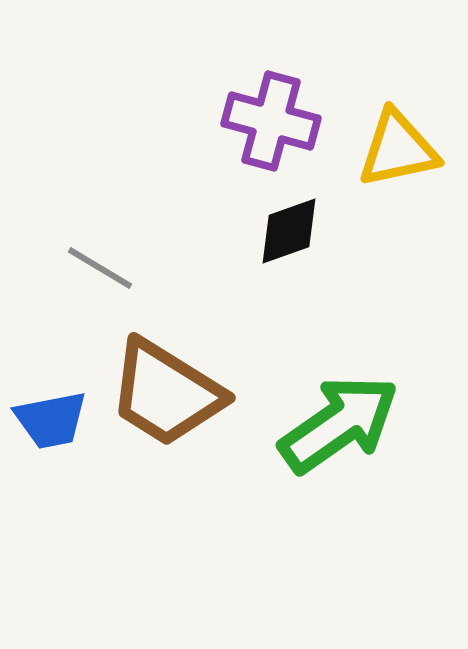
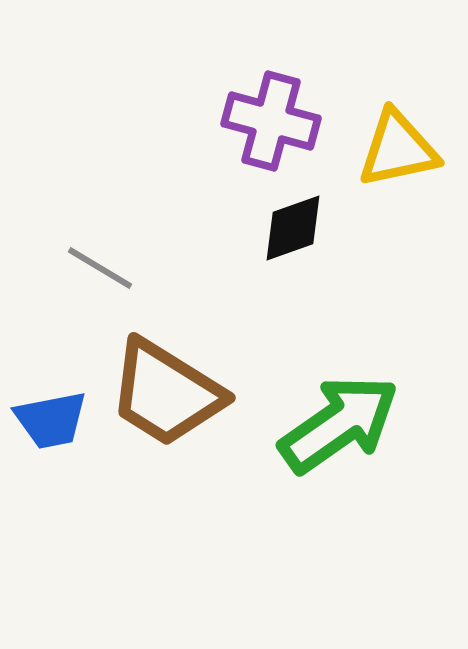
black diamond: moved 4 px right, 3 px up
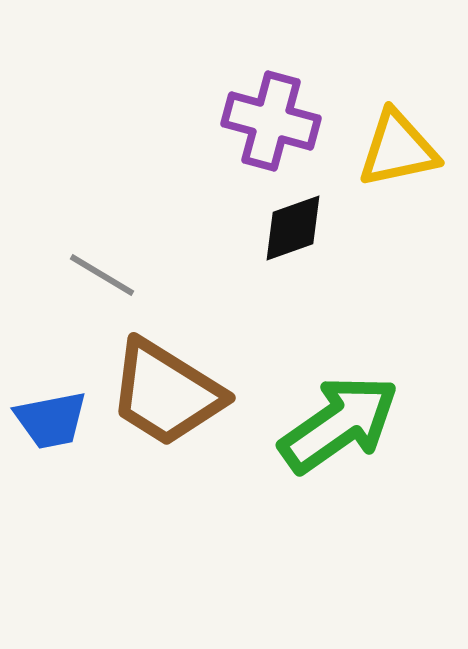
gray line: moved 2 px right, 7 px down
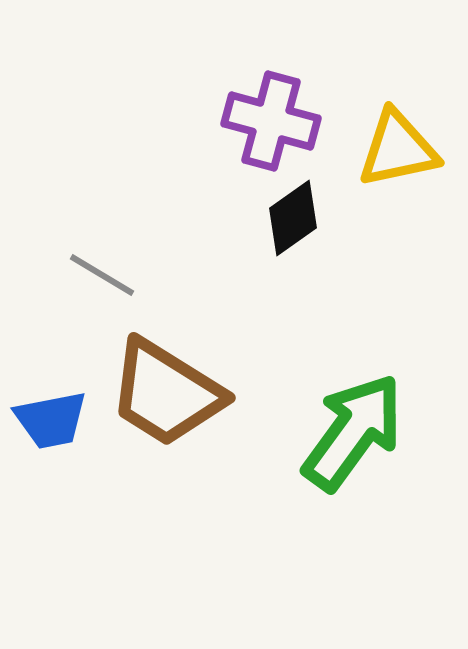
black diamond: moved 10 px up; rotated 16 degrees counterclockwise
green arrow: moved 14 px right, 8 px down; rotated 19 degrees counterclockwise
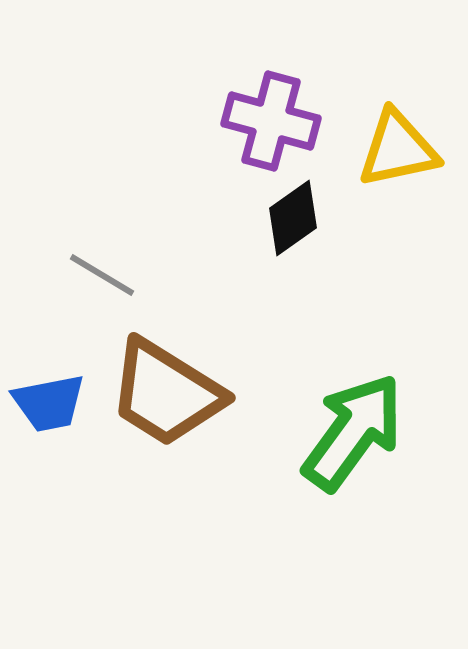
blue trapezoid: moved 2 px left, 17 px up
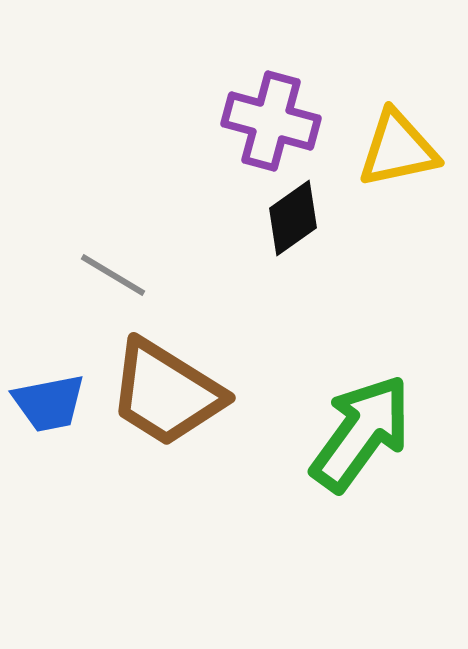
gray line: moved 11 px right
green arrow: moved 8 px right, 1 px down
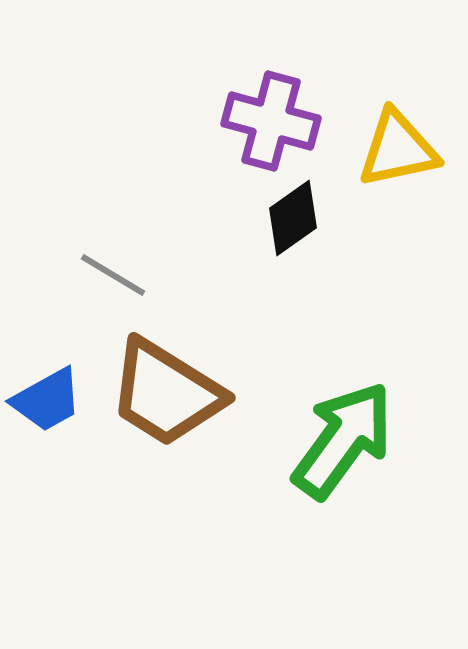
blue trapezoid: moved 2 px left, 3 px up; rotated 18 degrees counterclockwise
green arrow: moved 18 px left, 7 px down
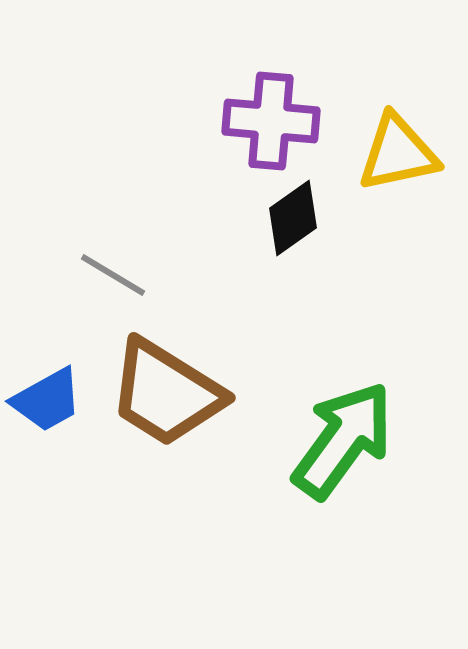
purple cross: rotated 10 degrees counterclockwise
yellow triangle: moved 4 px down
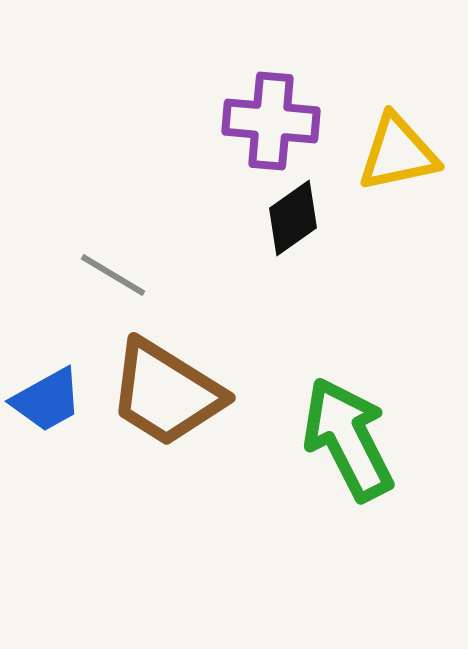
green arrow: moved 5 px right, 1 px up; rotated 63 degrees counterclockwise
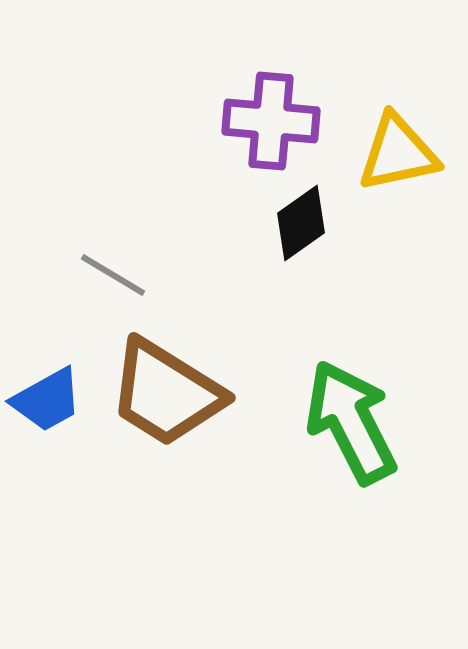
black diamond: moved 8 px right, 5 px down
green arrow: moved 3 px right, 17 px up
